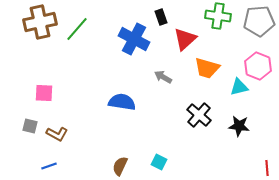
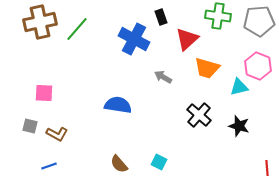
red triangle: moved 2 px right
blue semicircle: moved 4 px left, 3 px down
black star: rotated 10 degrees clockwise
brown semicircle: moved 1 px left, 2 px up; rotated 66 degrees counterclockwise
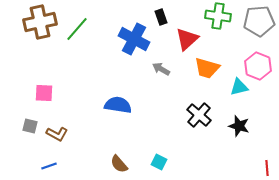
gray arrow: moved 2 px left, 8 px up
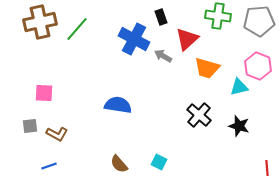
gray arrow: moved 2 px right, 13 px up
gray square: rotated 21 degrees counterclockwise
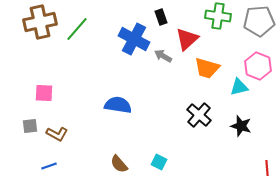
black star: moved 2 px right
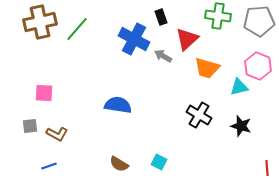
black cross: rotated 10 degrees counterclockwise
brown semicircle: rotated 18 degrees counterclockwise
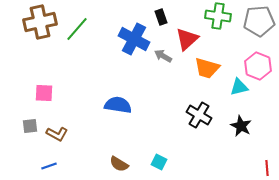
black star: rotated 10 degrees clockwise
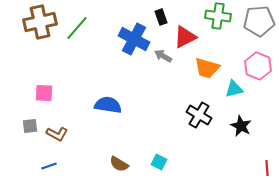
green line: moved 1 px up
red triangle: moved 2 px left, 2 px up; rotated 15 degrees clockwise
cyan triangle: moved 5 px left, 2 px down
blue semicircle: moved 10 px left
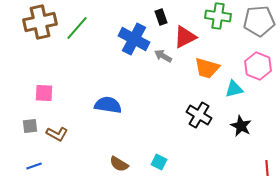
blue line: moved 15 px left
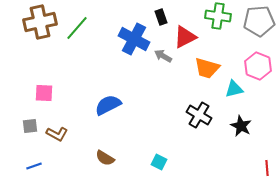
blue semicircle: rotated 36 degrees counterclockwise
brown semicircle: moved 14 px left, 6 px up
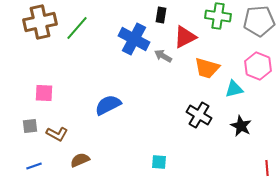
black rectangle: moved 2 px up; rotated 28 degrees clockwise
brown semicircle: moved 25 px left, 2 px down; rotated 126 degrees clockwise
cyan square: rotated 21 degrees counterclockwise
